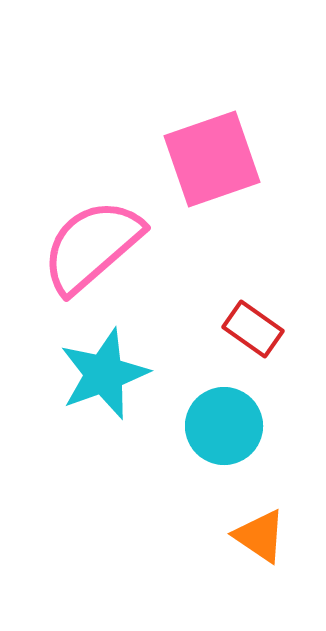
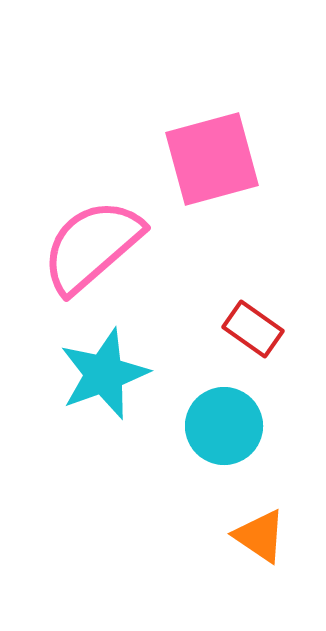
pink square: rotated 4 degrees clockwise
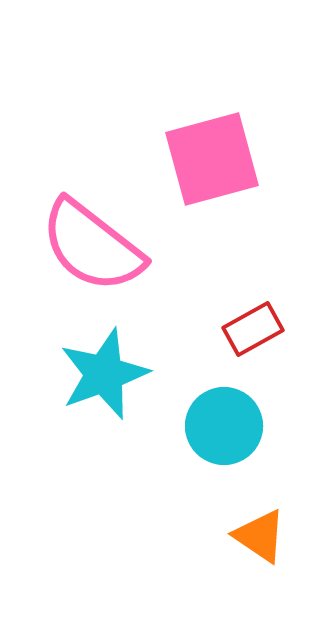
pink semicircle: rotated 101 degrees counterclockwise
red rectangle: rotated 64 degrees counterclockwise
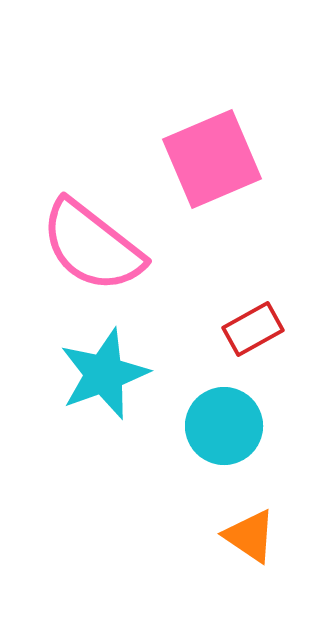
pink square: rotated 8 degrees counterclockwise
orange triangle: moved 10 px left
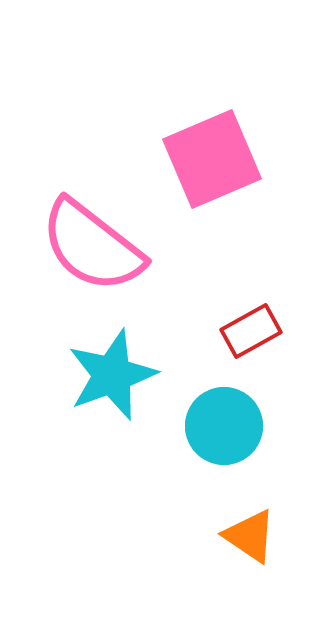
red rectangle: moved 2 px left, 2 px down
cyan star: moved 8 px right, 1 px down
